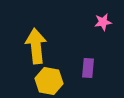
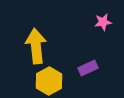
purple rectangle: rotated 60 degrees clockwise
yellow hexagon: rotated 20 degrees clockwise
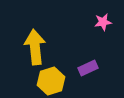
yellow arrow: moved 1 px left, 1 px down
yellow hexagon: moved 2 px right; rotated 12 degrees clockwise
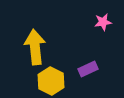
purple rectangle: moved 1 px down
yellow hexagon: rotated 16 degrees counterclockwise
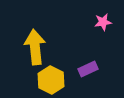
yellow hexagon: moved 1 px up
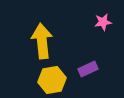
yellow arrow: moved 7 px right, 6 px up
yellow hexagon: moved 1 px right; rotated 24 degrees clockwise
